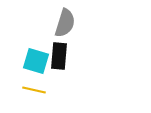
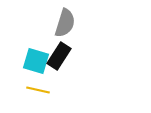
black rectangle: rotated 28 degrees clockwise
yellow line: moved 4 px right
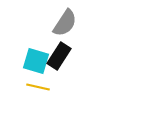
gray semicircle: rotated 16 degrees clockwise
yellow line: moved 3 px up
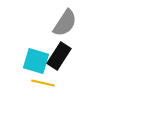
yellow line: moved 5 px right, 4 px up
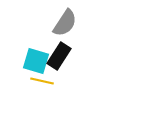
yellow line: moved 1 px left, 2 px up
